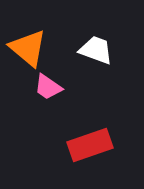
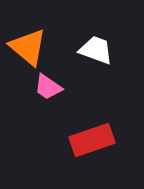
orange triangle: moved 1 px up
red rectangle: moved 2 px right, 5 px up
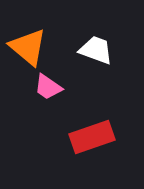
red rectangle: moved 3 px up
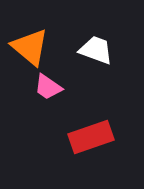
orange triangle: moved 2 px right
red rectangle: moved 1 px left
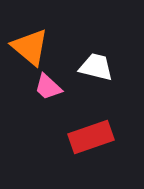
white trapezoid: moved 17 px down; rotated 6 degrees counterclockwise
pink trapezoid: rotated 8 degrees clockwise
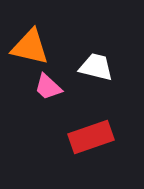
orange triangle: rotated 27 degrees counterclockwise
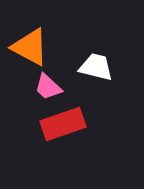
orange triangle: rotated 15 degrees clockwise
red rectangle: moved 28 px left, 13 px up
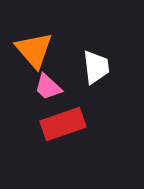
orange triangle: moved 4 px right, 3 px down; rotated 21 degrees clockwise
white trapezoid: rotated 69 degrees clockwise
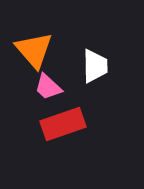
white trapezoid: moved 1 px left, 1 px up; rotated 6 degrees clockwise
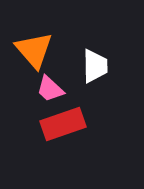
pink trapezoid: moved 2 px right, 2 px down
